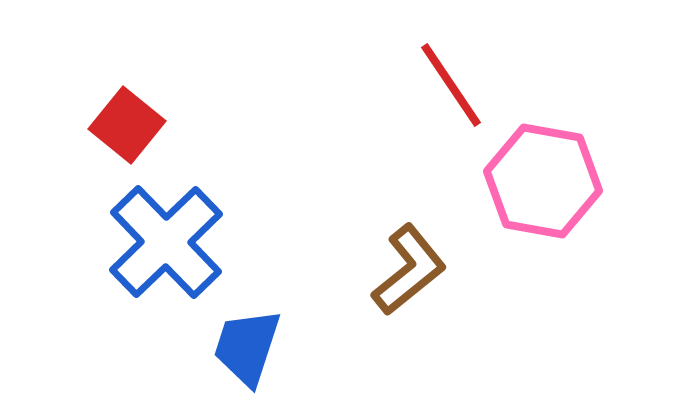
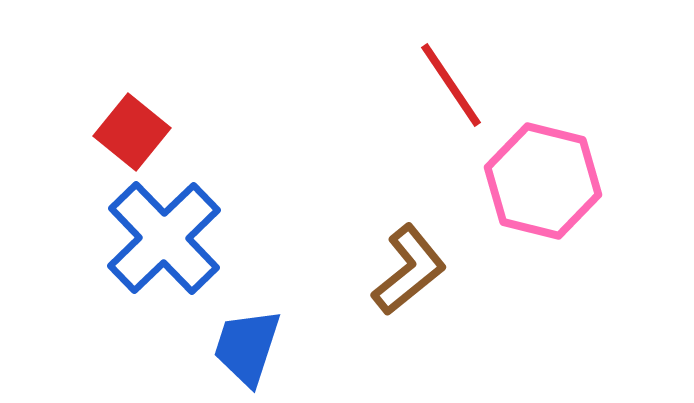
red square: moved 5 px right, 7 px down
pink hexagon: rotated 4 degrees clockwise
blue cross: moved 2 px left, 4 px up
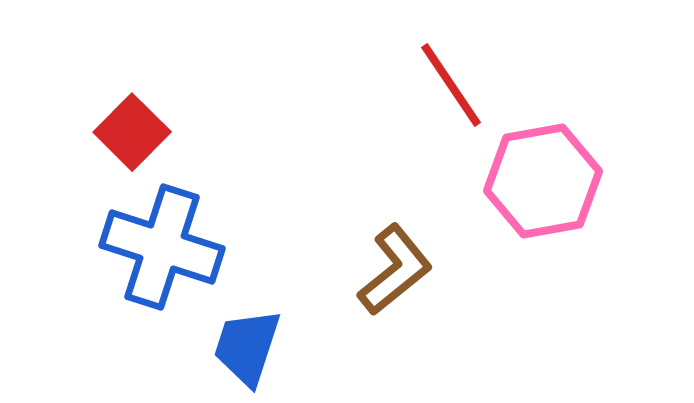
red square: rotated 6 degrees clockwise
pink hexagon: rotated 24 degrees counterclockwise
blue cross: moved 2 px left, 9 px down; rotated 28 degrees counterclockwise
brown L-shape: moved 14 px left
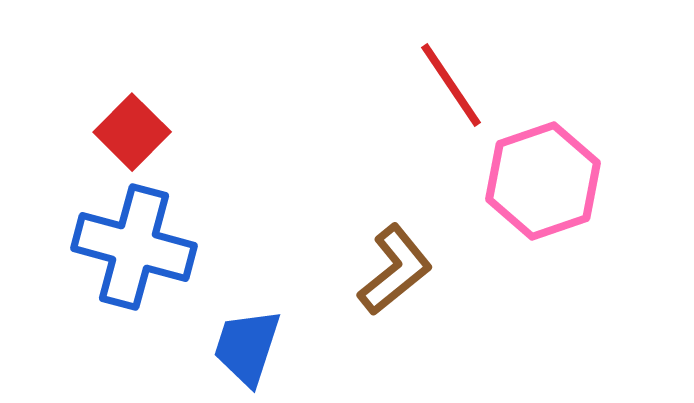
pink hexagon: rotated 9 degrees counterclockwise
blue cross: moved 28 px left; rotated 3 degrees counterclockwise
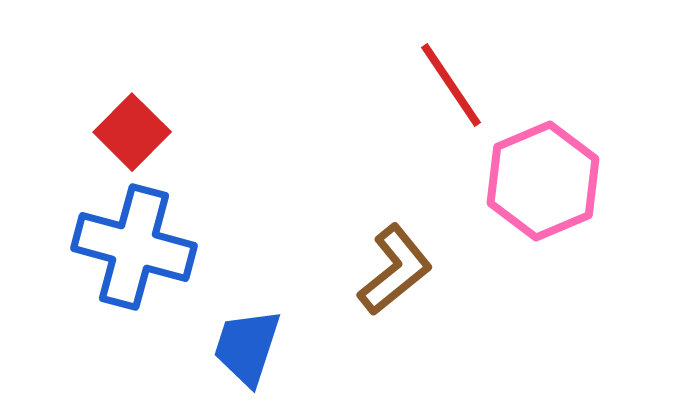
pink hexagon: rotated 4 degrees counterclockwise
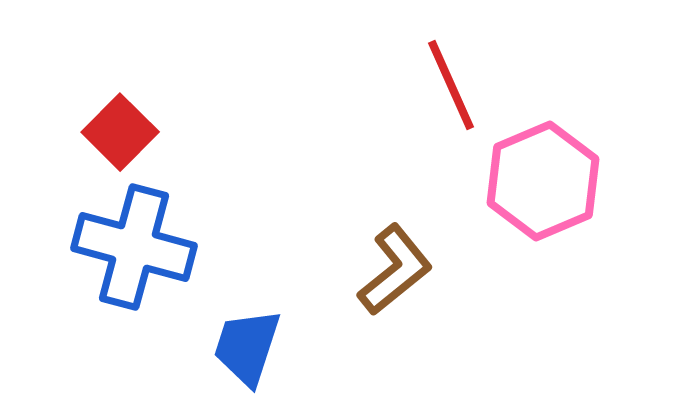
red line: rotated 10 degrees clockwise
red square: moved 12 px left
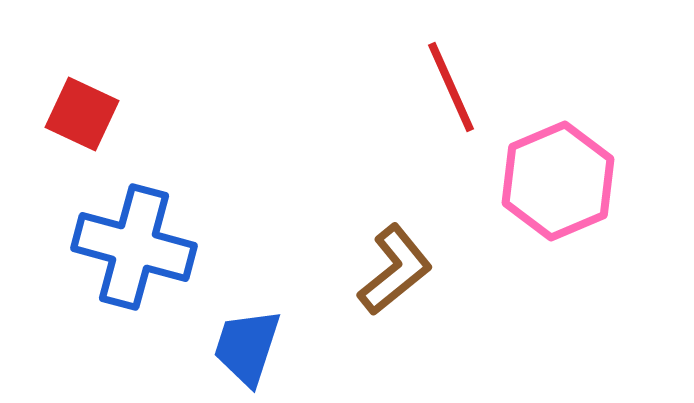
red line: moved 2 px down
red square: moved 38 px left, 18 px up; rotated 20 degrees counterclockwise
pink hexagon: moved 15 px right
